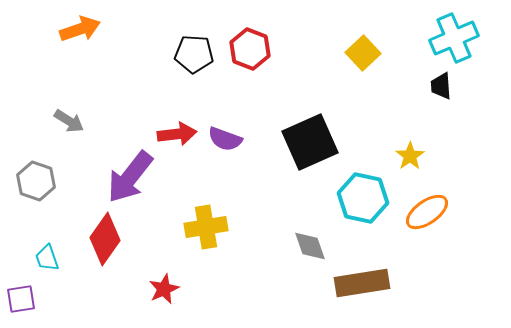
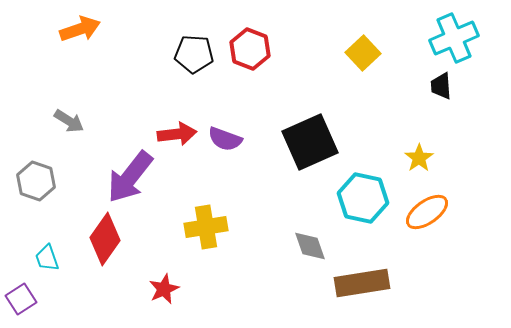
yellow star: moved 9 px right, 2 px down
purple square: rotated 24 degrees counterclockwise
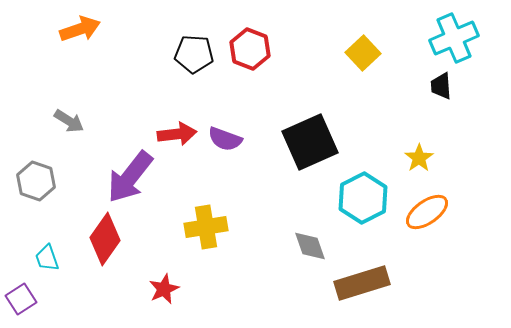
cyan hexagon: rotated 21 degrees clockwise
brown rectangle: rotated 8 degrees counterclockwise
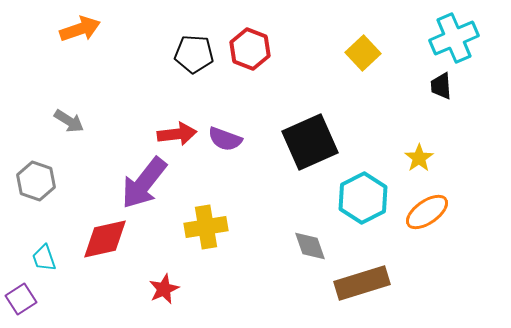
purple arrow: moved 14 px right, 6 px down
red diamond: rotated 42 degrees clockwise
cyan trapezoid: moved 3 px left
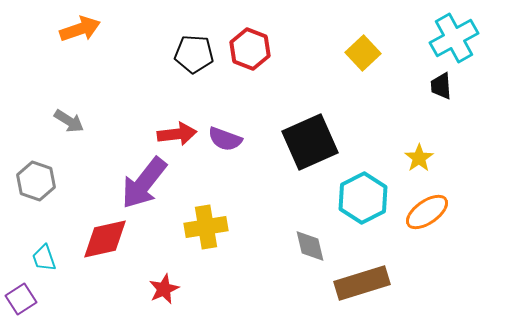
cyan cross: rotated 6 degrees counterclockwise
gray diamond: rotated 6 degrees clockwise
